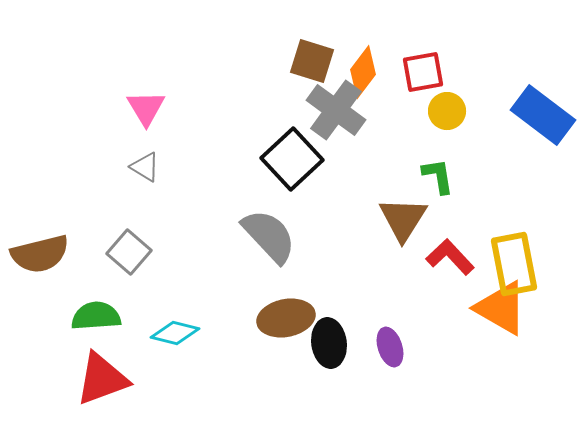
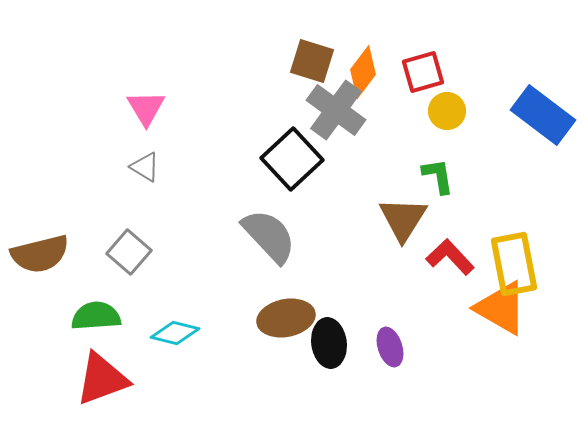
red square: rotated 6 degrees counterclockwise
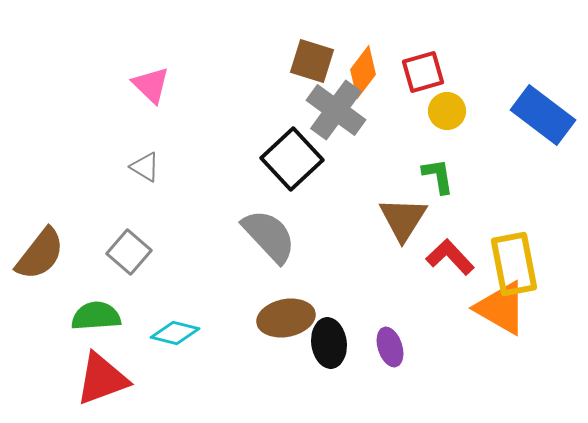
pink triangle: moved 5 px right, 23 px up; rotated 15 degrees counterclockwise
brown semicircle: rotated 38 degrees counterclockwise
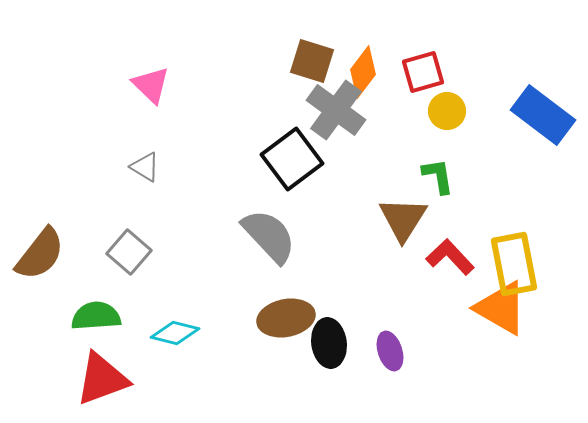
black square: rotated 6 degrees clockwise
purple ellipse: moved 4 px down
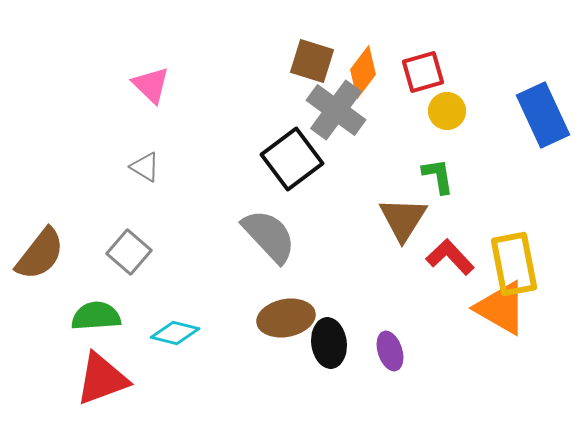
blue rectangle: rotated 28 degrees clockwise
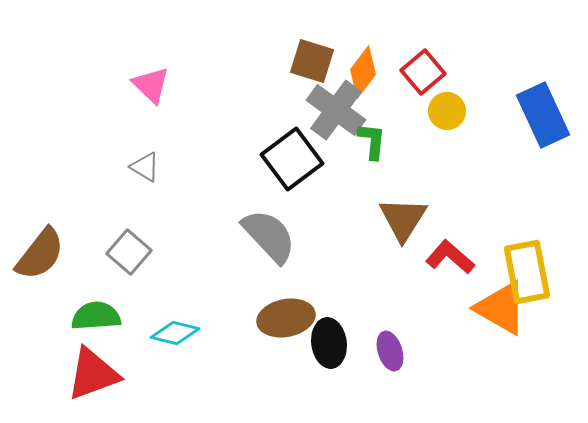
red square: rotated 24 degrees counterclockwise
green L-shape: moved 66 px left, 35 px up; rotated 15 degrees clockwise
red L-shape: rotated 6 degrees counterclockwise
yellow rectangle: moved 13 px right, 8 px down
red triangle: moved 9 px left, 5 px up
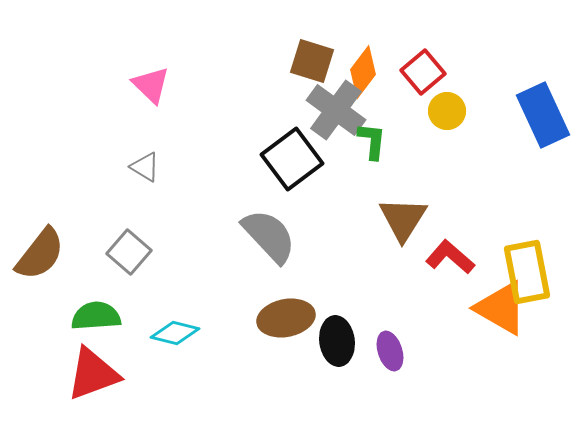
black ellipse: moved 8 px right, 2 px up
